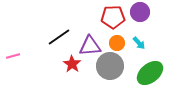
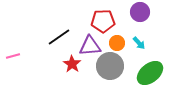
red pentagon: moved 10 px left, 4 px down
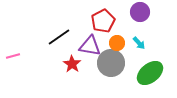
red pentagon: rotated 25 degrees counterclockwise
purple triangle: rotated 15 degrees clockwise
gray circle: moved 1 px right, 3 px up
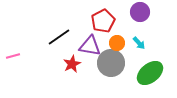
red star: rotated 12 degrees clockwise
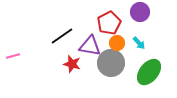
red pentagon: moved 6 px right, 2 px down
black line: moved 3 px right, 1 px up
red star: rotated 30 degrees counterclockwise
green ellipse: moved 1 px left, 1 px up; rotated 12 degrees counterclockwise
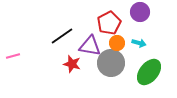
cyan arrow: rotated 32 degrees counterclockwise
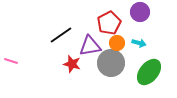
black line: moved 1 px left, 1 px up
purple triangle: rotated 20 degrees counterclockwise
pink line: moved 2 px left, 5 px down; rotated 32 degrees clockwise
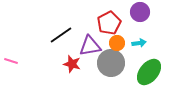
cyan arrow: rotated 24 degrees counterclockwise
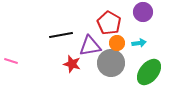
purple circle: moved 3 px right
red pentagon: rotated 15 degrees counterclockwise
black line: rotated 25 degrees clockwise
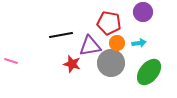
red pentagon: rotated 20 degrees counterclockwise
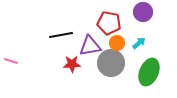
cyan arrow: rotated 32 degrees counterclockwise
red star: rotated 18 degrees counterclockwise
green ellipse: rotated 16 degrees counterclockwise
